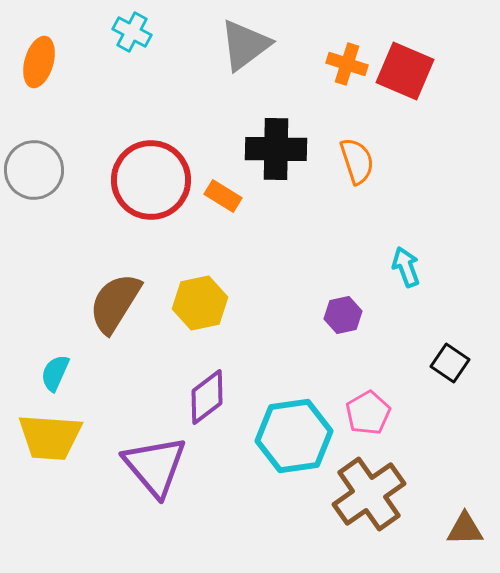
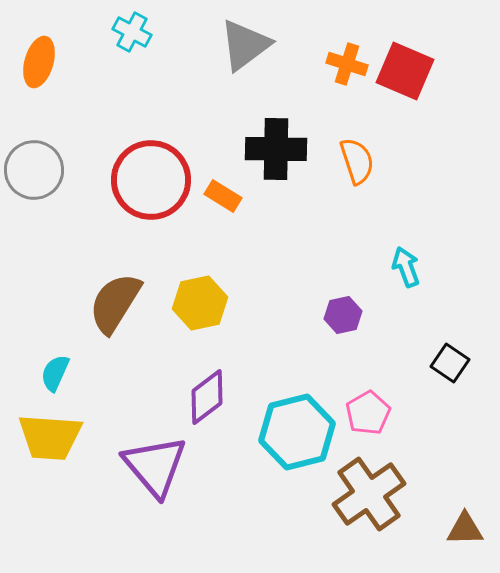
cyan hexagon: moved 3 px right, 4 px up; rotated 6 degrees counterclockwise
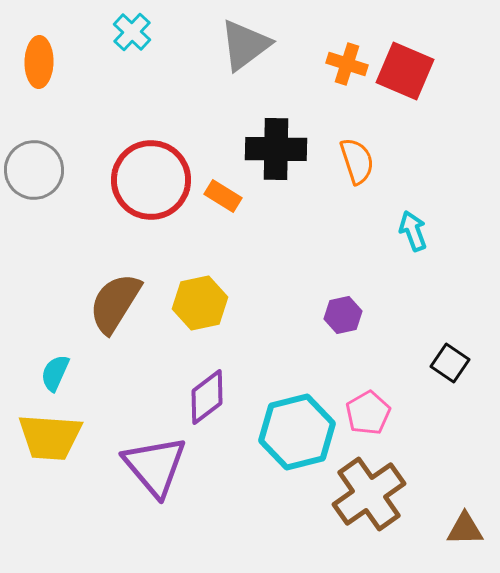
cyan cross: rotated 15 degrees clockwise
orange ellipse: rotated 15 degrees counterclockwise
cyan arrow: moved 7 px right, 36 px up
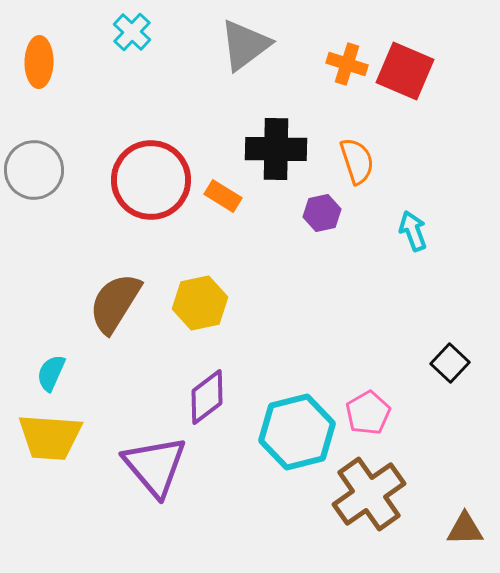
purple hexagon: moved 21 px left, 102 px up
black square: rotated 9 degrees clockwise
cyan semicircle: moved 4 px left
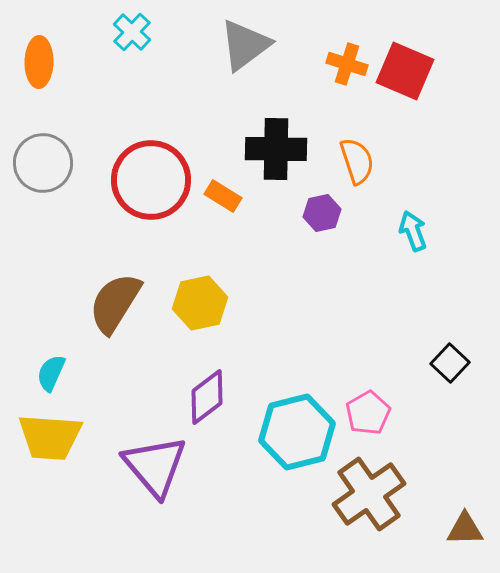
gray circle: moved 9 px right, 7 px up
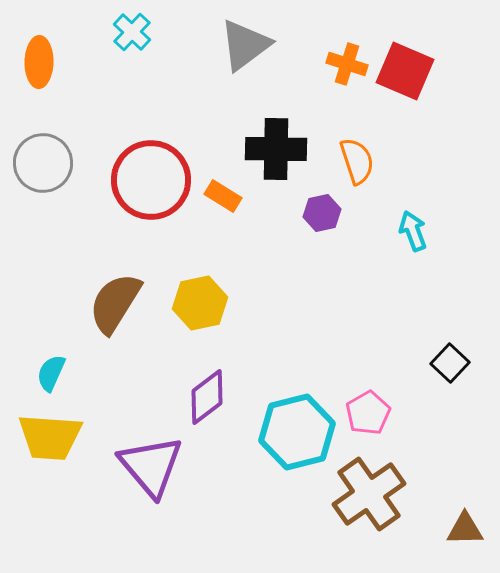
purple triangle: moved 4 px left
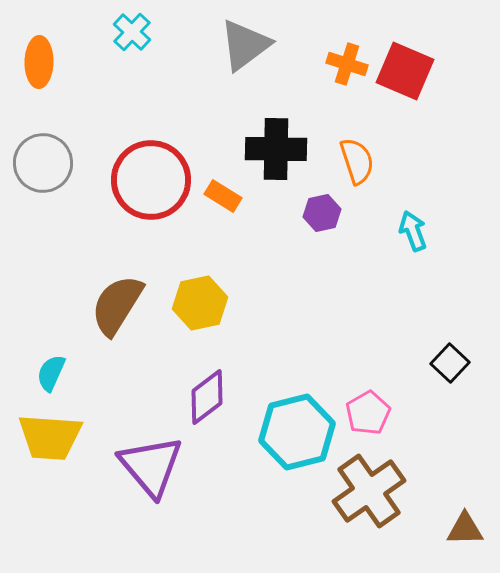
brown semicircle: moved 2 px right, 2 px down
brown cross: moved 3 px up
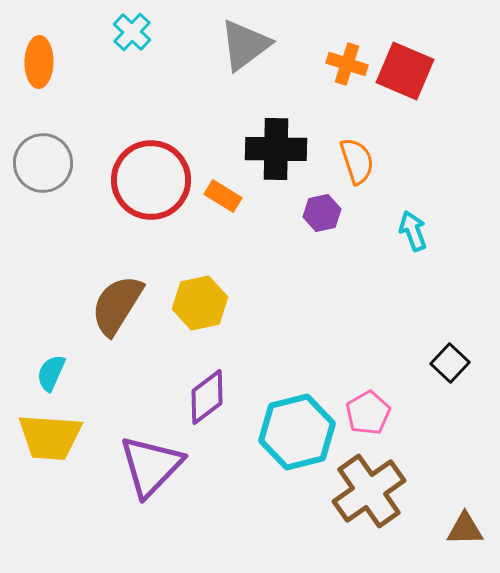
purple triangle: rotated 24 degrees clockwise
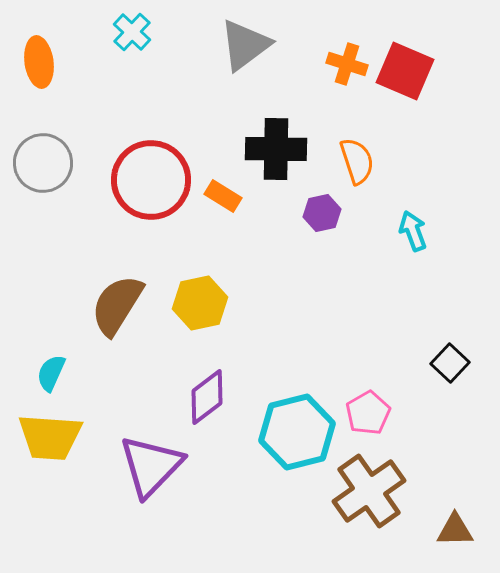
orange ellipse: rotated 9 degrees counterclockwise
brown triangle: moved 10 px left, 1 px down
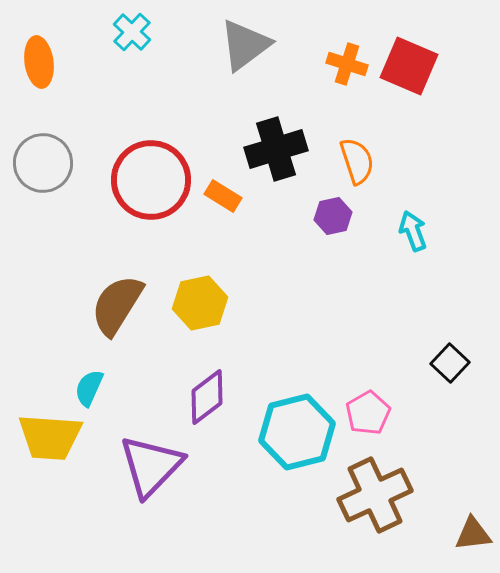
red square: moved 4 px right, 5 px up
black cross: rotated 18 degrees counterclockwise
purple hexagon: moved 11 px right, 3 px down
cyan semicircle: moved 38 px right, 15 px down
brown cross: moved 6 px right, 4 px down; rotated 10 degrees clockwise
brown triangle: moved 18 px right, 4 px down; rotated 6 degrees counterclockwise
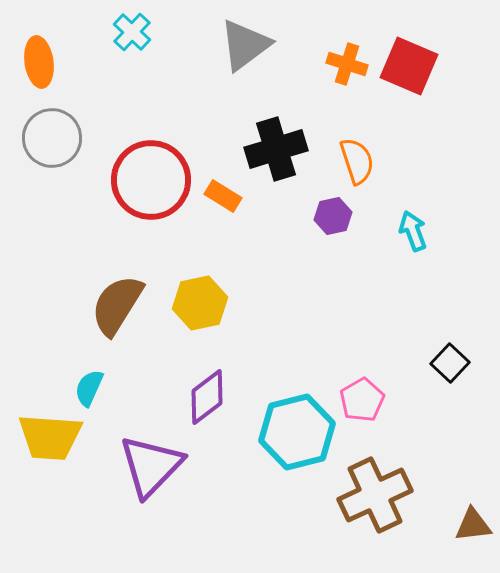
gray circle: moved 9 px right, 25 px up
pink pentagon: moved 6 px left, 13 px up
brown triangle: moved 9 px up
